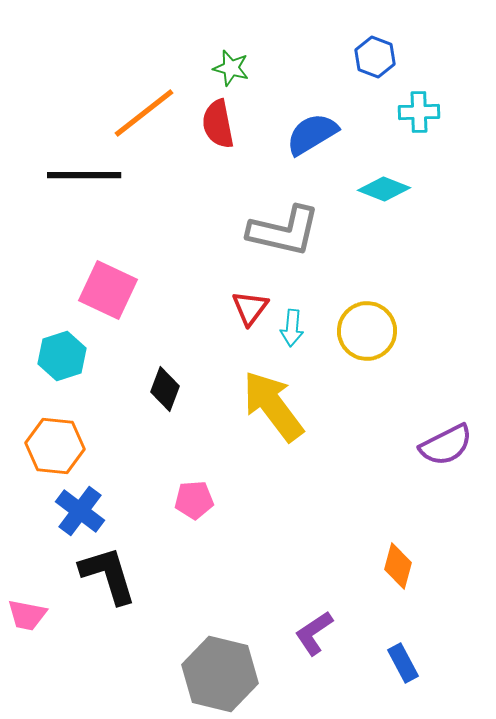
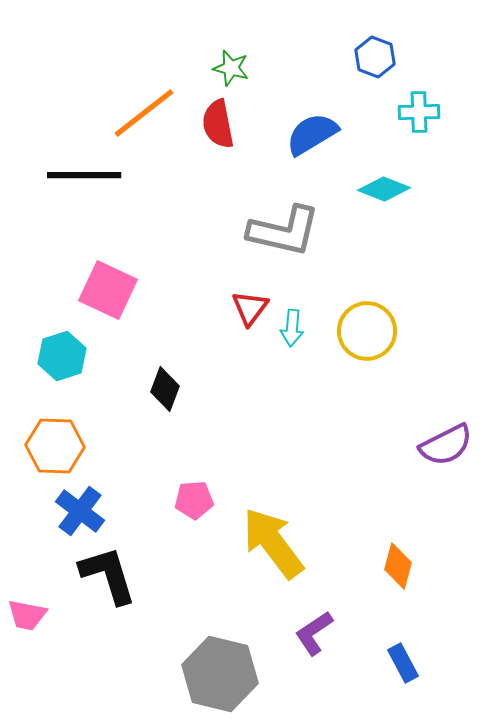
yellow arrow: moved 137 px down
orange hexagon: rotated 4 degrees counterclockwise
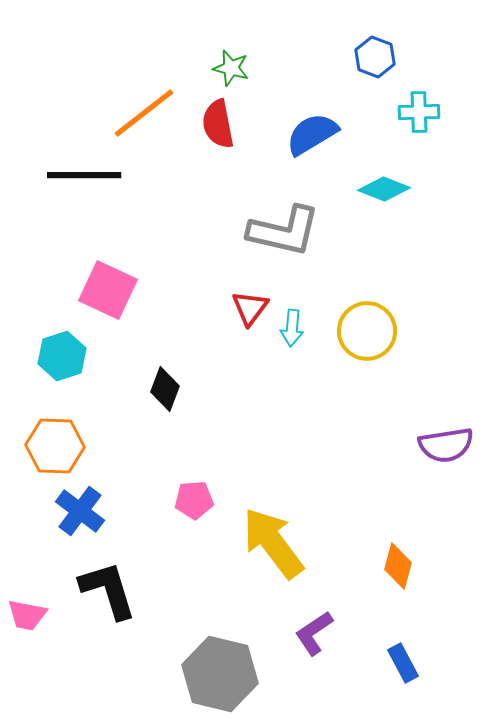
purple semicircle: rotated 18 degrees clockwise
black L-shape: moved 15 px down
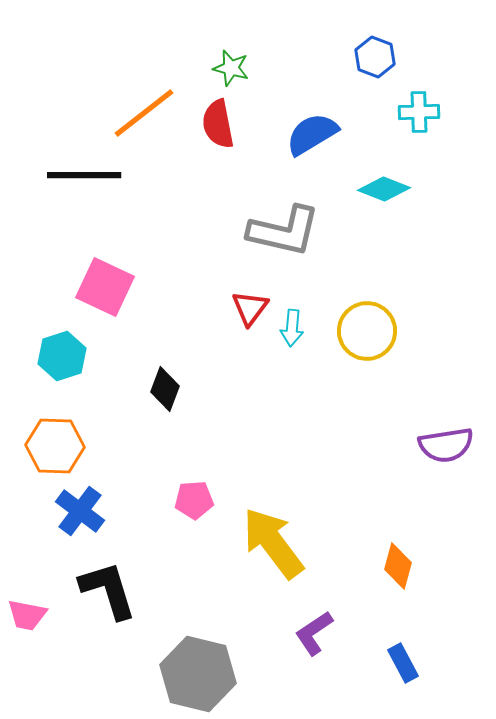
pink square: moved 3 px left, 3 px up
gray hexagon: moved 22 px left
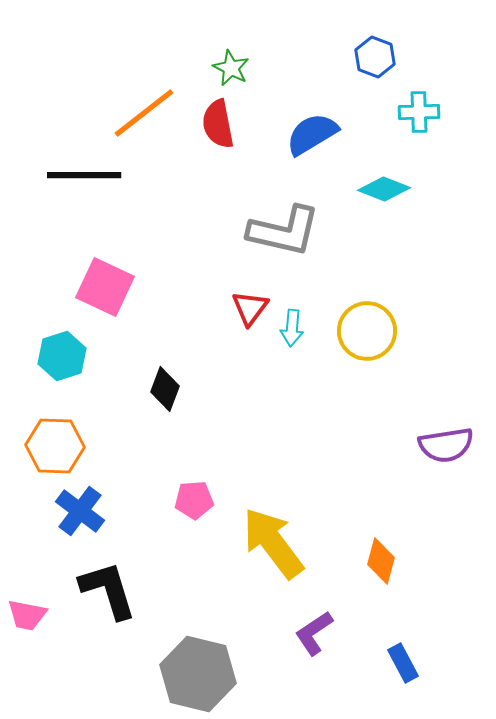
green star: rotated 12 degrees clockwise
orange diamond: moved 17 px left, 5 px up
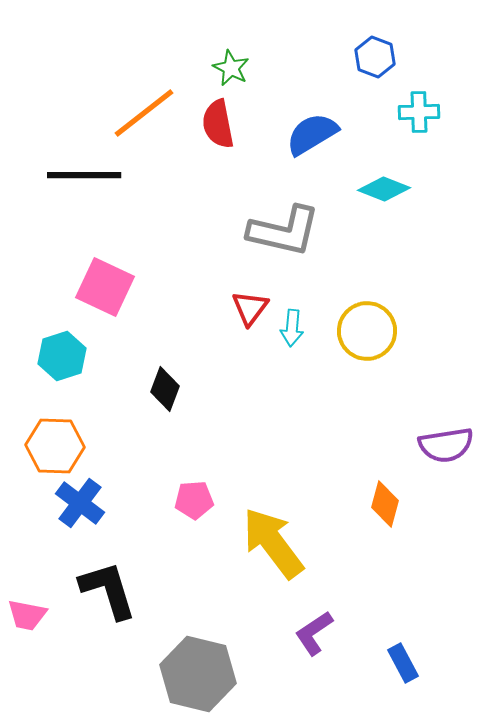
blue cross: moved 8 px up
orange diamond: moved 4 px right, 57 px up
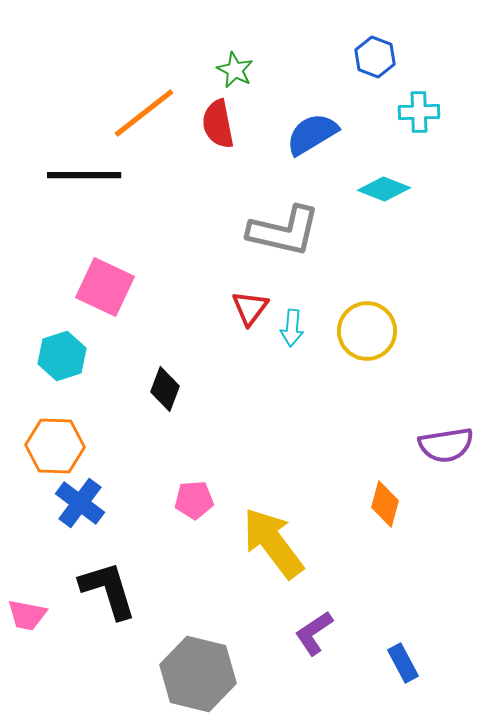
green star: moved 4 px right, 2 px down
